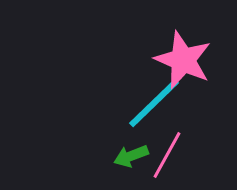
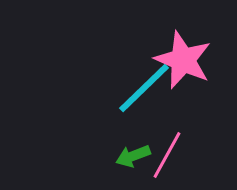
cyan line: moved 10 px left, 15 px up
green arrow: moved 2 px right
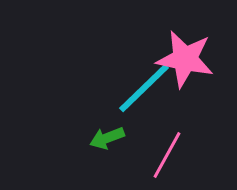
pink star: moved 2 px right, 1 px up; rotated 12 degrees counterclockwise
green arrow: moved 26 px left, 18 px up
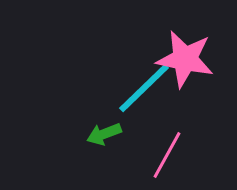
green arrow: moved 3 px left, 4 px up
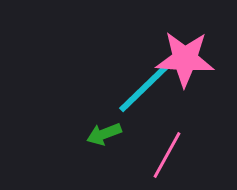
pink star: rotated 8 degrees counterclockwise
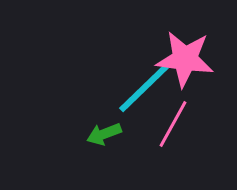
pink star: rotated 4 degrees clockwise
pink line: moved 6 px right, 31 px up
